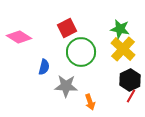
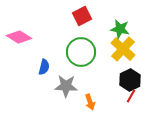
red square: moved 15 px right, 12 px up
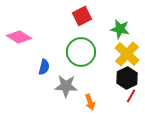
yellow cross: moved 4 px right, 5 px down
black hexagon: moved 3 px left, 2 px up
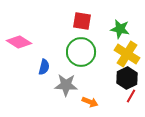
red square: moved 5 px down; rotated 36 degrees clockwise
pink diamond: moved 5 px down
yellow cross: rotated 10 degrees counterclockwise
gray star: moved 1 px up
orange arrow: rotated 49 degrees counterclockwise
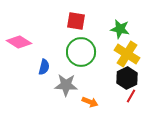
red square: moved 6 px left
